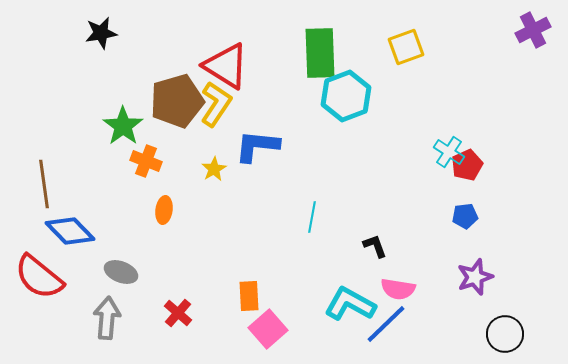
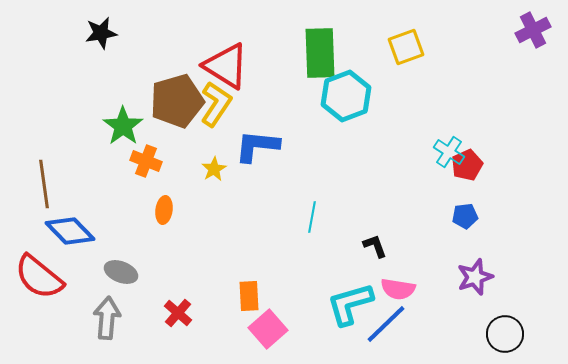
cyan L-shape: rotated 45 degrees counterclockwise
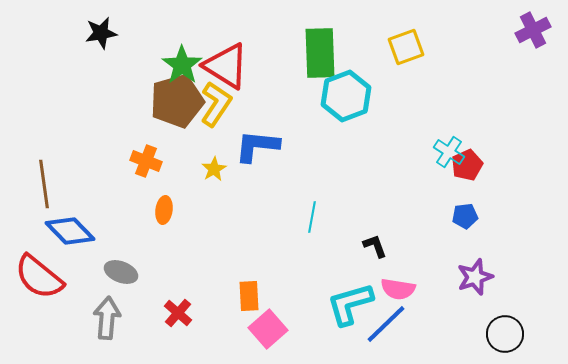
green star: moved 59 px right, 61 px up
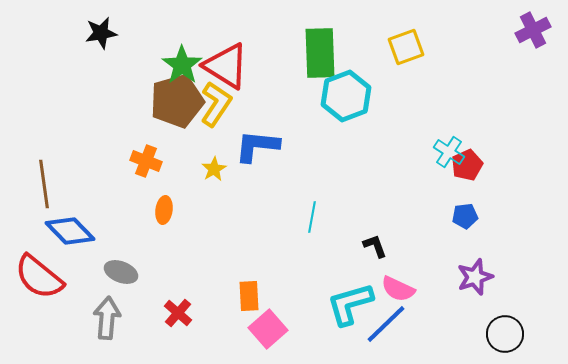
pink semicircle: rotated 16 degrees clockwise
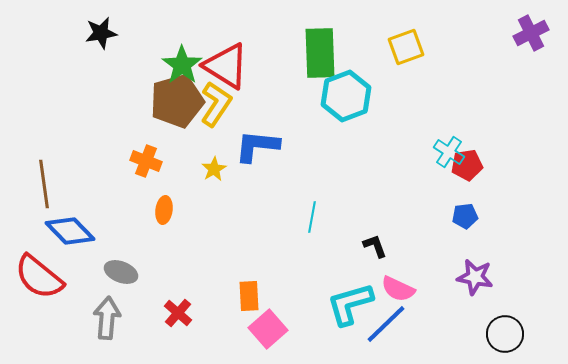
purple cross: moved 2 px left, 3 px down
red pentagon: rotated 16 degrees clockwise
purple star: rotated 30 degrees clockwise
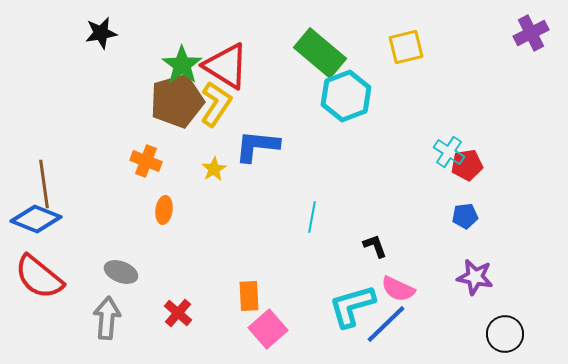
yellow square: rotated 6 degrees clockwise
green rectangle: rotated 48 degrees counterclockwise
blue diamond: moved 34 px left, 12 px up; rotated 24 degrees counterclockwise
cyan L-shape: moved 2 px right, 2 px down
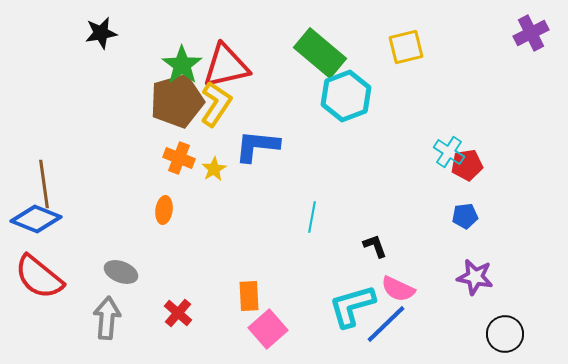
red triangle: rotated 45 degrees counterclockwise
orange cross: moved 33 px right, 3 px up
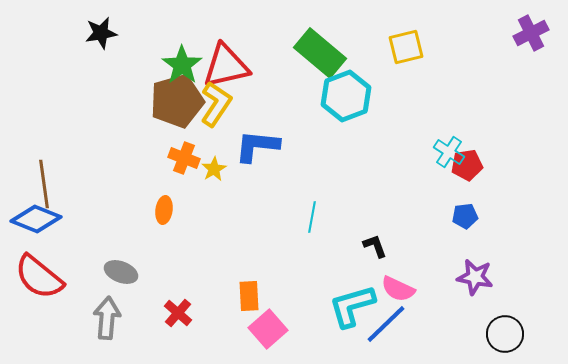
orange cross: moved 5 px right
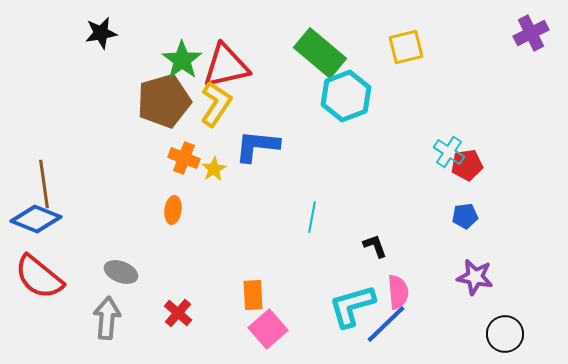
green star: moved 5 px up
brown pentagon: moved 13 px left
orange ellipse: moved 9 px right
pink semicircle: moved 3 px down; rotated 120 degrees counterclockwise
orange rectangle: moved 4 px right, 1 px up
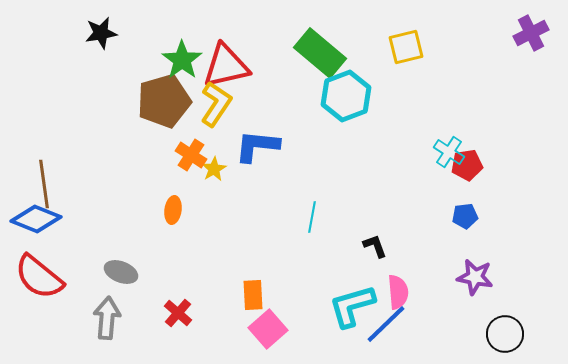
orange cross: moved 7 px right, 3 px up; rotated 12 degrees clockwise
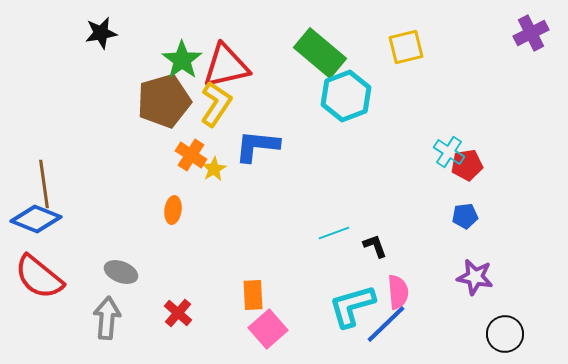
cyan line: moved 22 px right, 16 px down; rotated 60 degrees clockwise
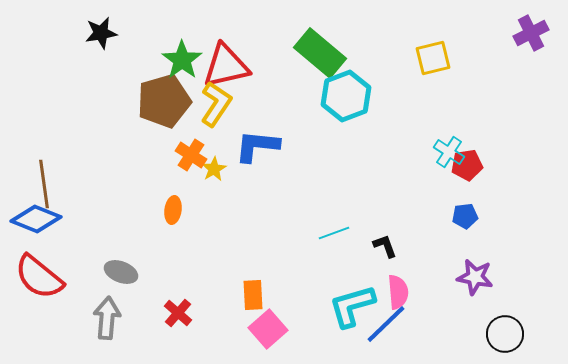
yellow square: moved 27 px right, 11 px down
black L-shape: moved 10 px right
